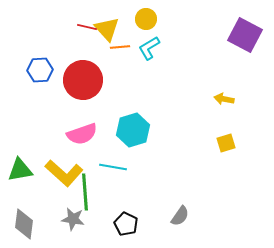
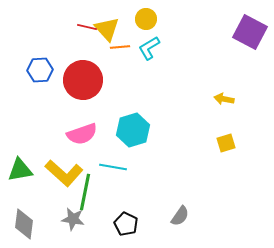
purple square: moved 5 px right, 3 px up
green line: rotated 15 degrees clockwise
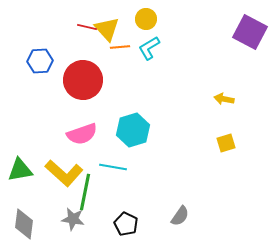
blue hexagon: moved 9 px up
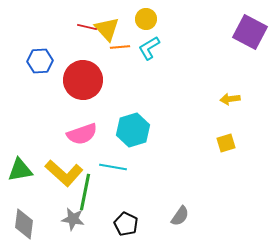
yellow arrow: moved 6 px right; rotated 18 degrees counterclockwise
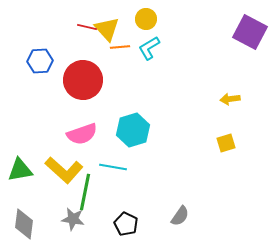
yellow L-shape: moved 3 px up
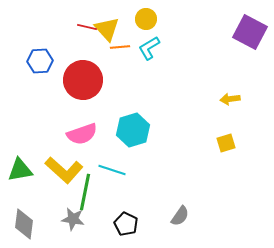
cyan line: moved 1 px left, 3 px down; rotated 8 degrees clockwise
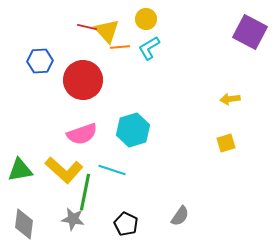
yellow triangle: moved 2 px down
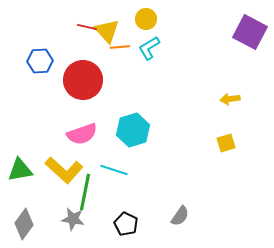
cyan line: moved 2 px right
gray diamond: rotated 28 degrees clockwise
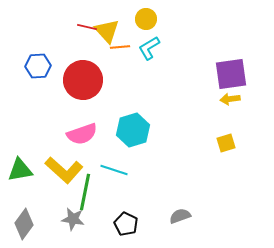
purple square: moved 19 px left, 42 px down; rotated 36 degrees counterclockwise
blue hexagon: moved 2 px left, 5 px down
gray semicircle: rotated 145 degrees counterclockwise
